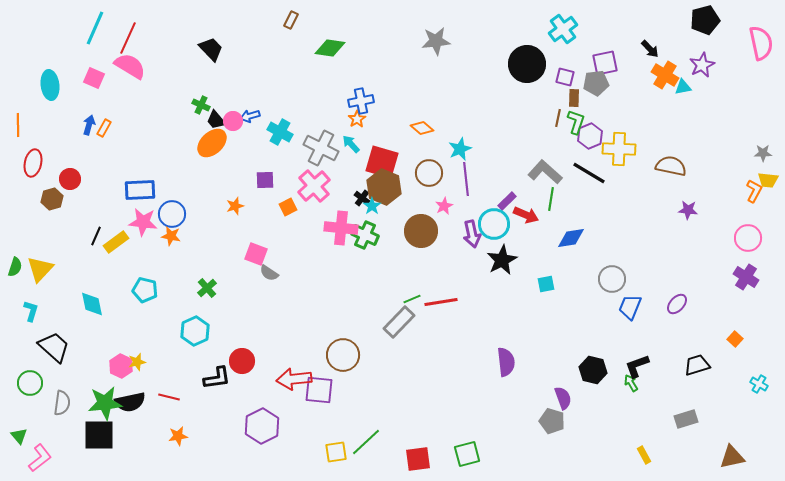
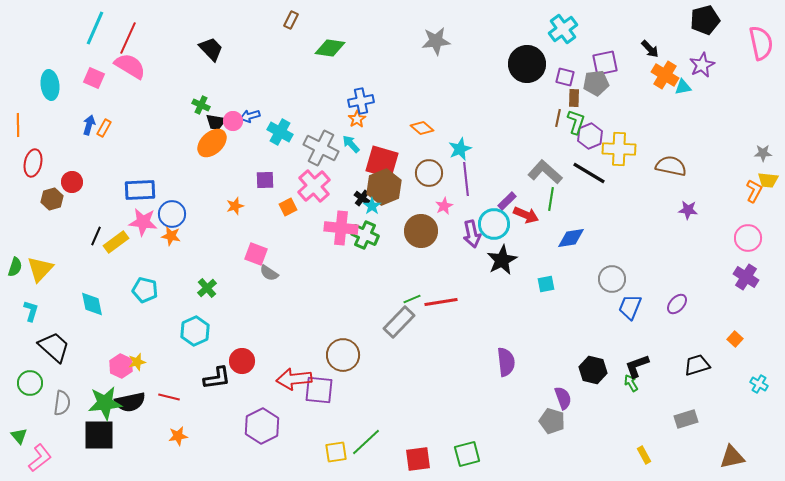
black trapezoid at (216, 120): moved 2 px down; rotated 40 degrees counterclockwise
red circle at (70, 179): moved 2 px right, 3 px down
brown hexagon at (384, 187): rotated 16 degrees clockwise
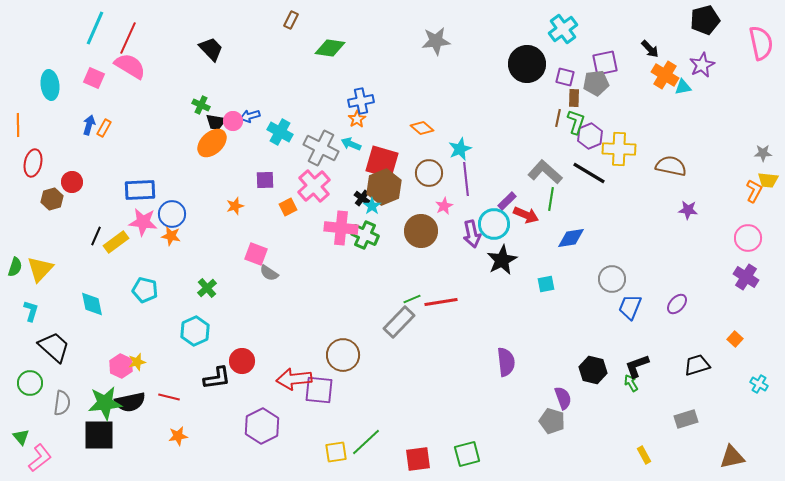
cyan arrow at (351, 144): rotated 24 degrees counterclockwise
green triangle at (19, 436): moved 2 px right, 1 px down
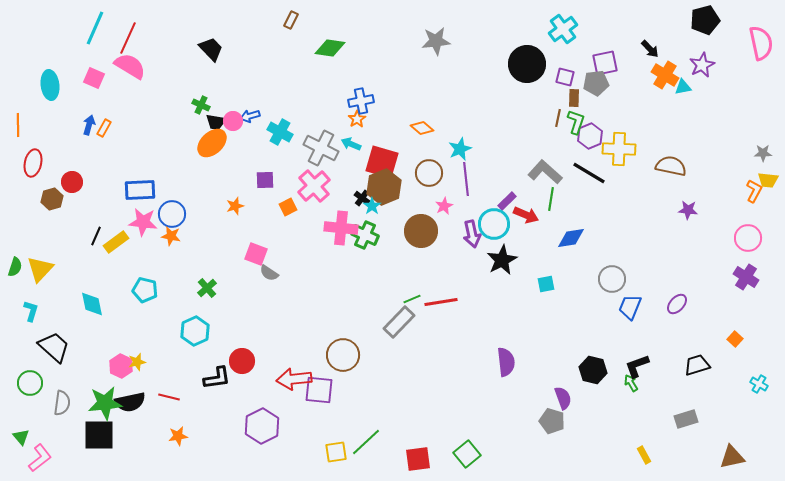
green square at (467, 454): rotated 24 degrees counterclockwise
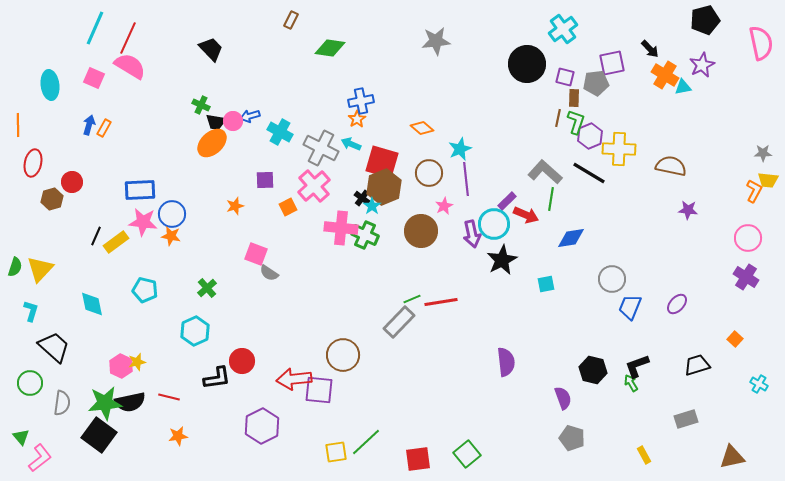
purple square at (605, 63): moved 7 px right
gray pentagon at (552, 421): moved 20 px right, 17 px down
black square at (99, 435): rotated 36 degrees clockwise
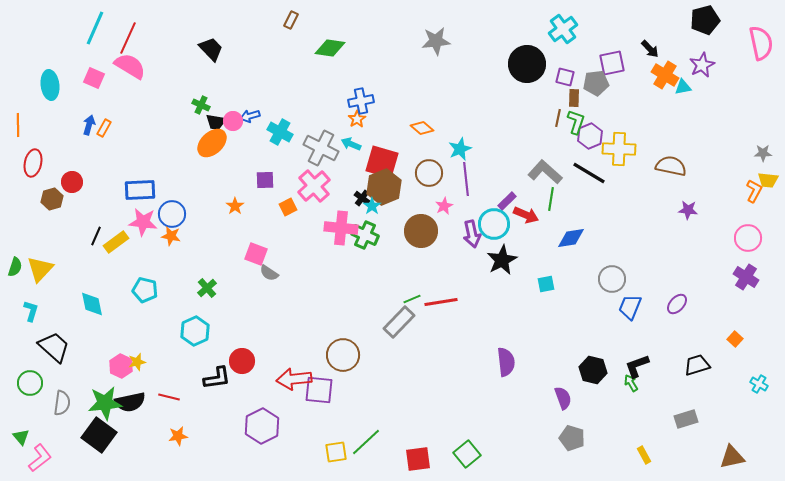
orange star at (235, 206): rotated 18 degrees counterclockwise
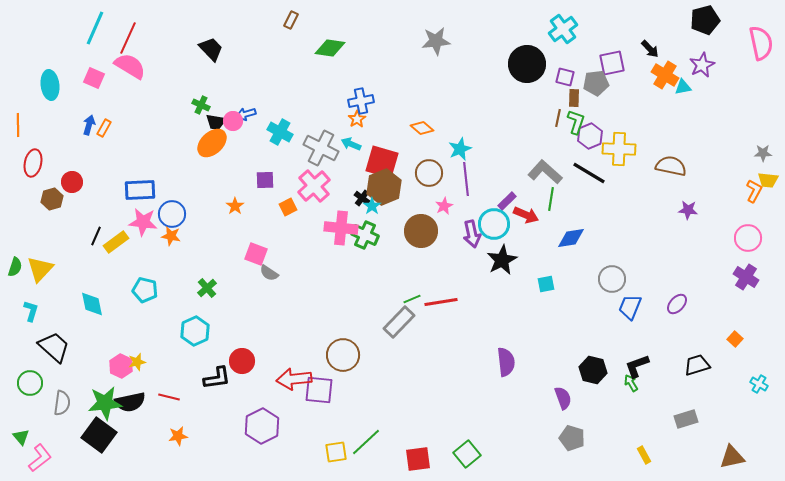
blue arrow at (250, 116): moved 4 px left, 2 px up
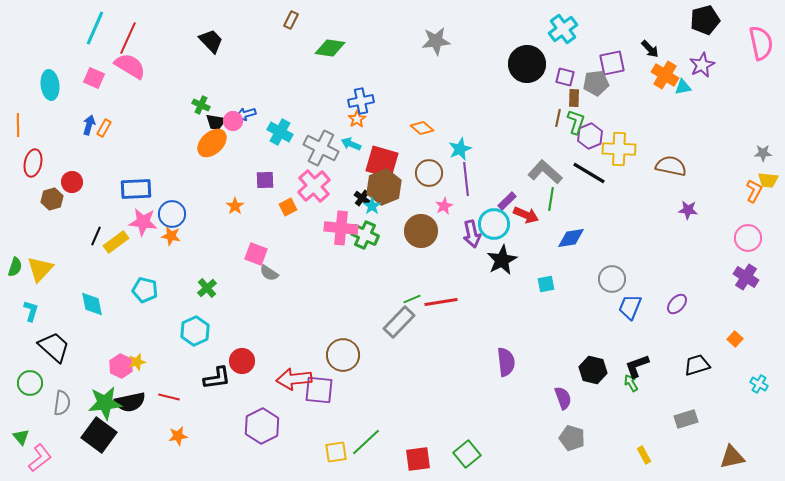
black trapezoid at (211, 49): moved 8 px up
blue rectangle at (140, 190): moved 4 px left, 1 px up
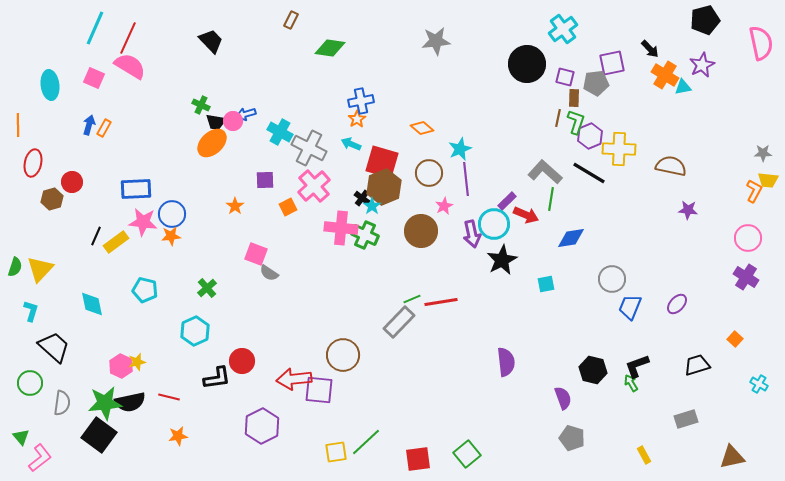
gray cross at (321, 148): moved 12 px left
orange star at (171, 236): rotated 18 degrees counterclockwise
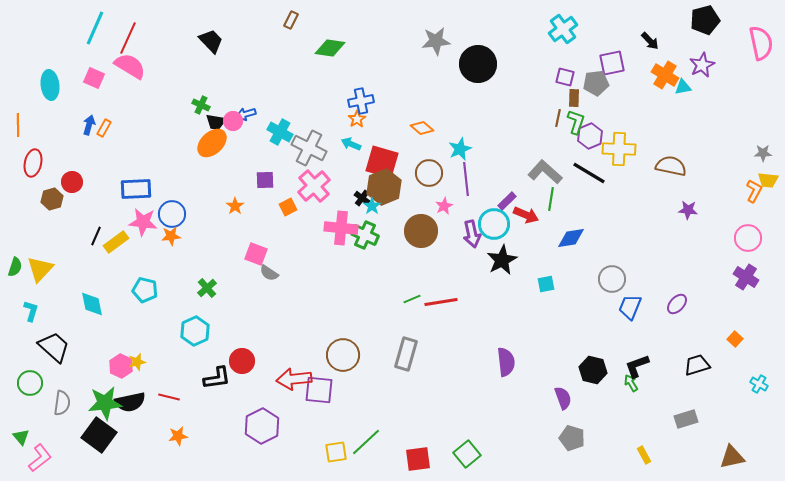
black arrow at (650, 49): moved 8 px up
black circle at (527, 64): moved 49 px left
gray rectangle at (399, 322): moved 7 px right, 32 px down; rotated 28 degrees counterclockwise
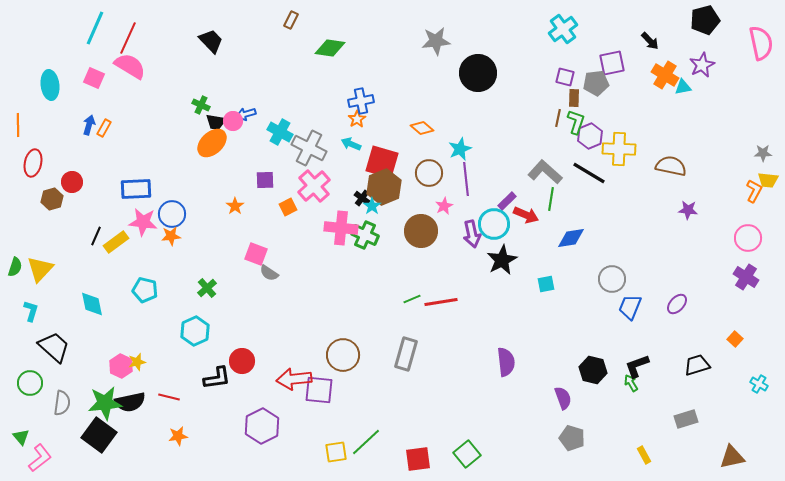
black circle at (478, 64): moved 9 px down
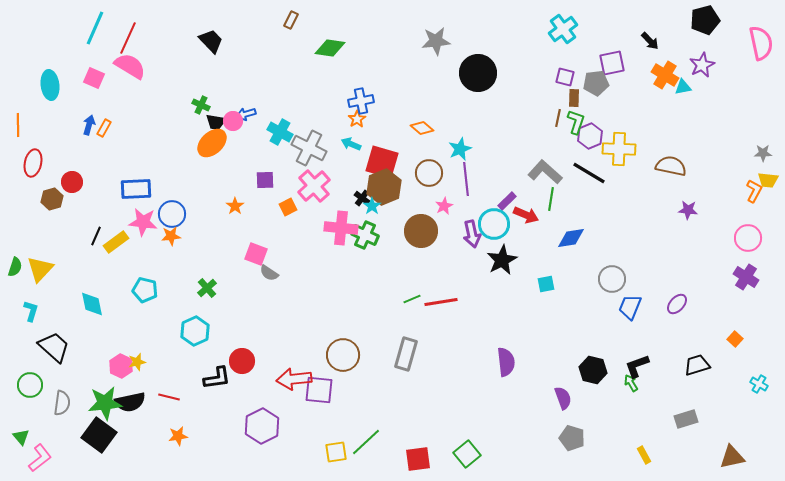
green circle at (30, 383): moved 2 px down
